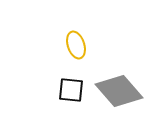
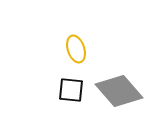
yellow ellipse: moved 4 px down
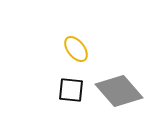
yellow ellipse: rotated 20 degrees counterclockwise
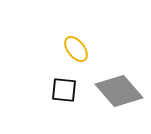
black square: moved 7 px left
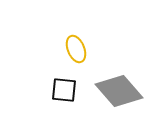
yellow ellipse: rotated 16 degrees clockwise
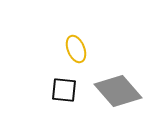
gray diamond: moved 1 px left
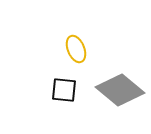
gray diamond: moved 2 px right, 1 px up; rotated 9 degrees counterclockwise
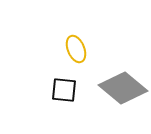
gray diamond: moved 3 px right, 2 px up
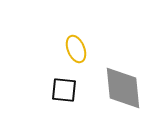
gray diamond: rotated 45 degrees clockwise
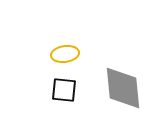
yellow ellipse: moved 11 px left, 5 px down; rotated 76 degrees counterclockwise
